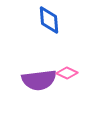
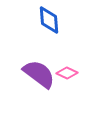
purple semicircle: moved 6 px up; rotated 136 degrees counterclockwise
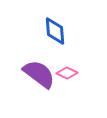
blue diamond: moved 6 px right, 11 px down
